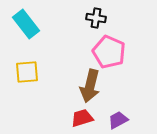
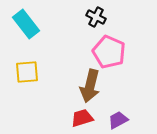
black cross: moved 1 px up; rotated 18 degrees clockwise
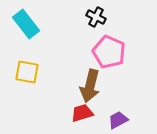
yellow square: rotated 15 degrees clockwise
red trapezoid: moved 5 px up
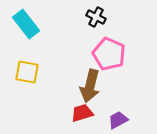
pink pentagon: moved 2 px down
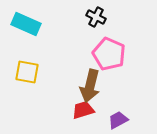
cyan rectangle: rotated 28 degrees counterclockwise
red trapezoid: moved 1 px right, 3 px up
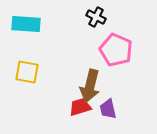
cyan rectangle: rotated 20 degrees counterclockwise
pink pentagon: moved 7 px right, 4 px up
red trapezoid: moved 3 px left, 3 px up
purple trapezoid: moved 10 px left, 11 px up; rotated 75 degrees counterclockwise
